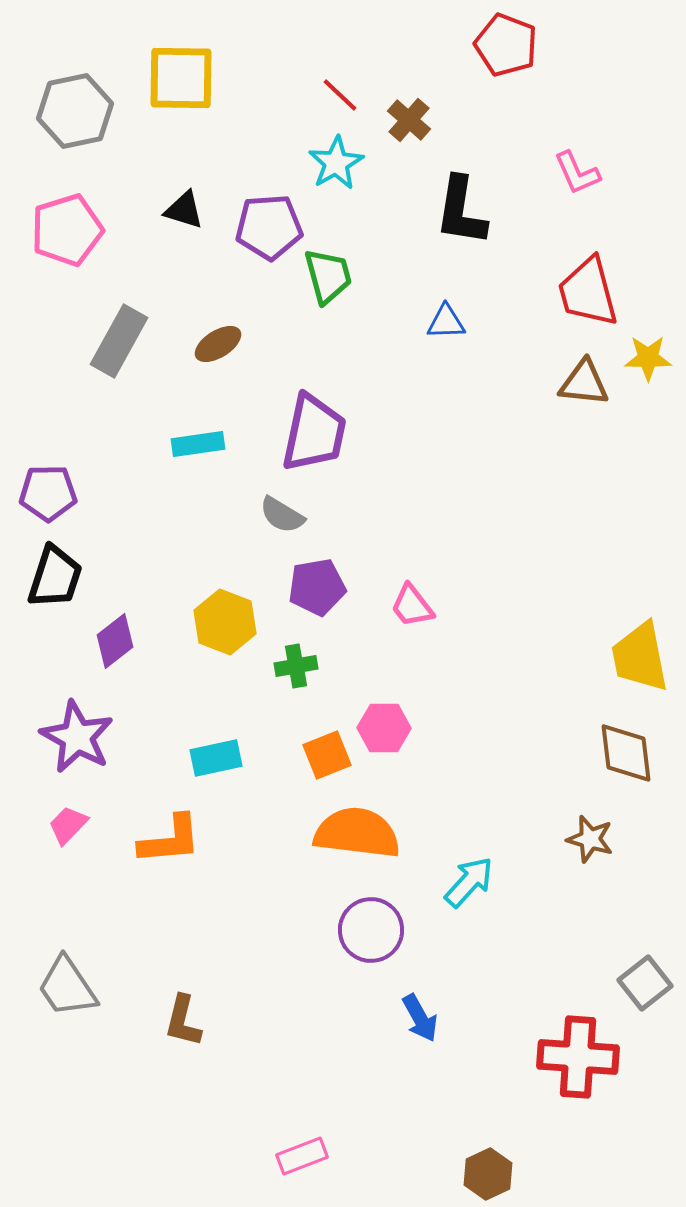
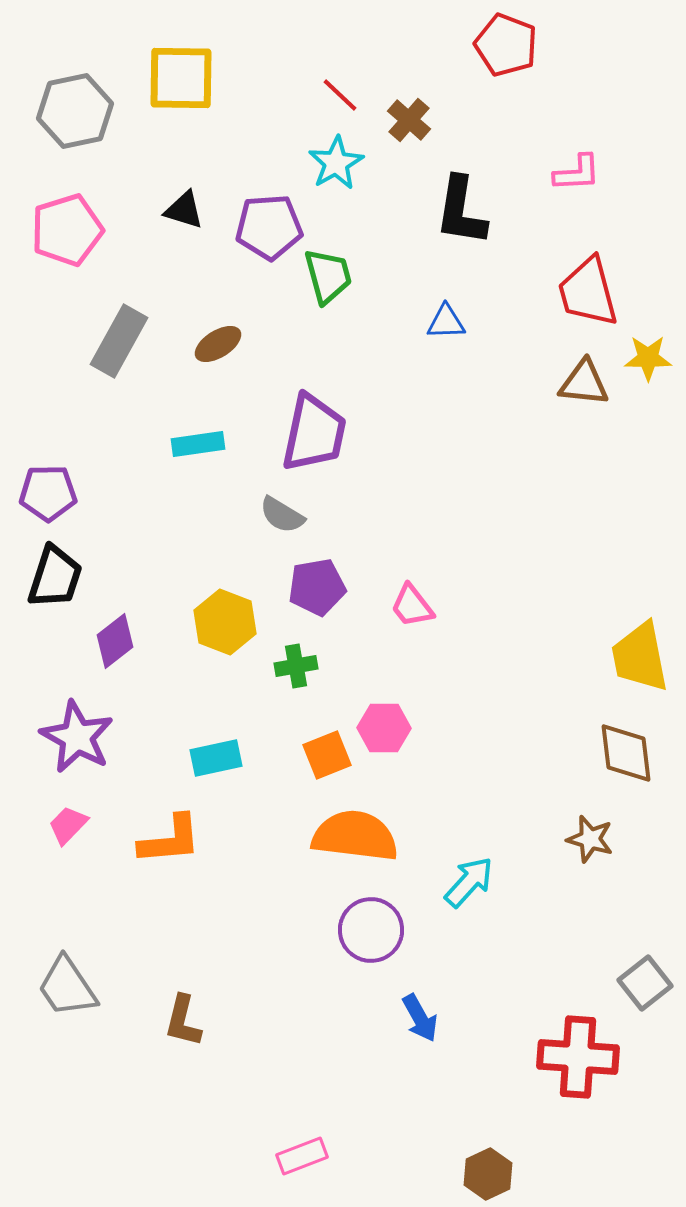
pink L-shape at (577, 173): rotated 69 degrees counterclockwise
orange semicircle at (357, 833): moved 2 px left, 3 px down
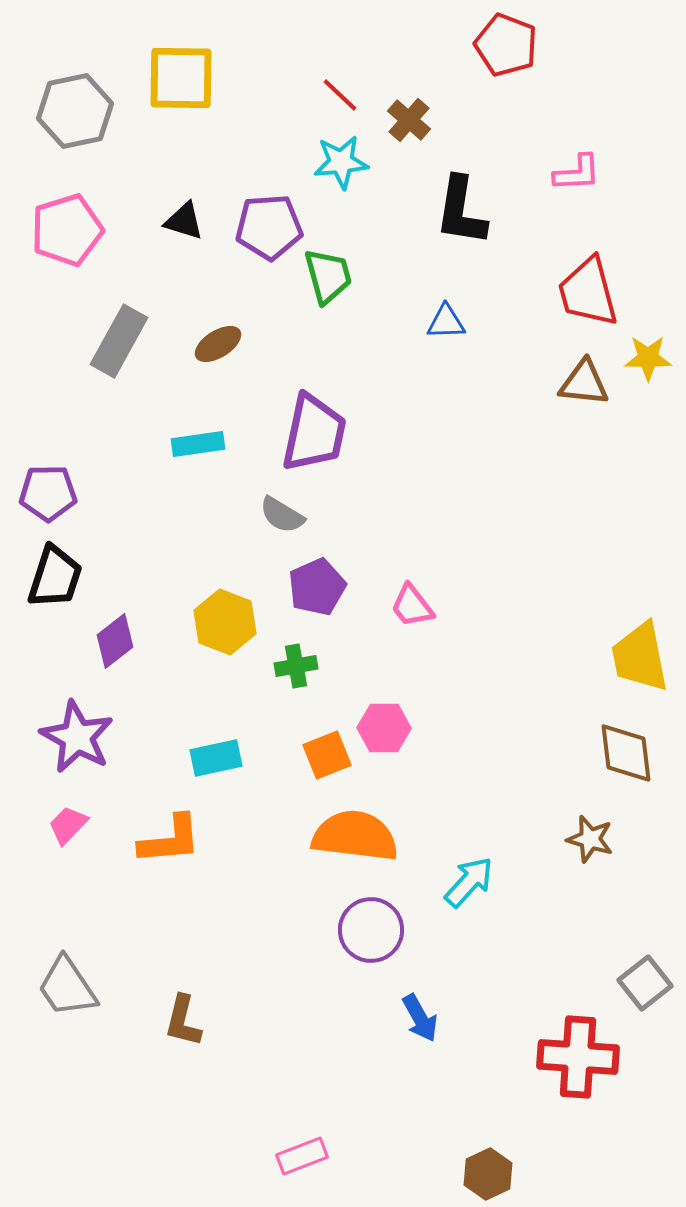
cyan star at (336, 163): moved 5 px right, 1 px up; rotated 24 degrees clockwise
black triangle at (184, 210): moved 11 px down
purple pentagon at (317, 587): rotated 14 degrees counterclockwise
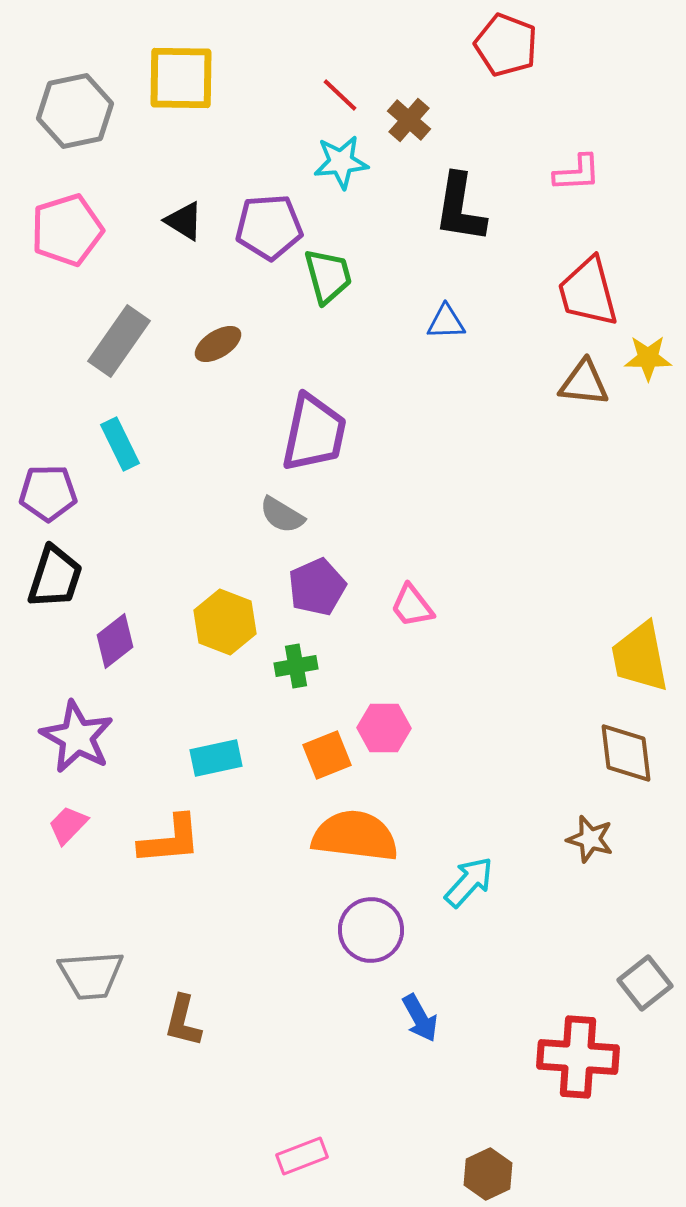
black L-shape at (461, 211): moved 1 px left, 3 px up
black triangle at (184, 221): rotated 15 degrees clockwise
gray rectangle at (119, 341): rotated 6 degrees clockwise
cyan rectangle at (198, 444): moved 78 px left; rotated 72 degrees clockwise
gray trapezoid at (67, 987): moved 24 px right, 12 px up; rotated 60 degrees counterclockwise
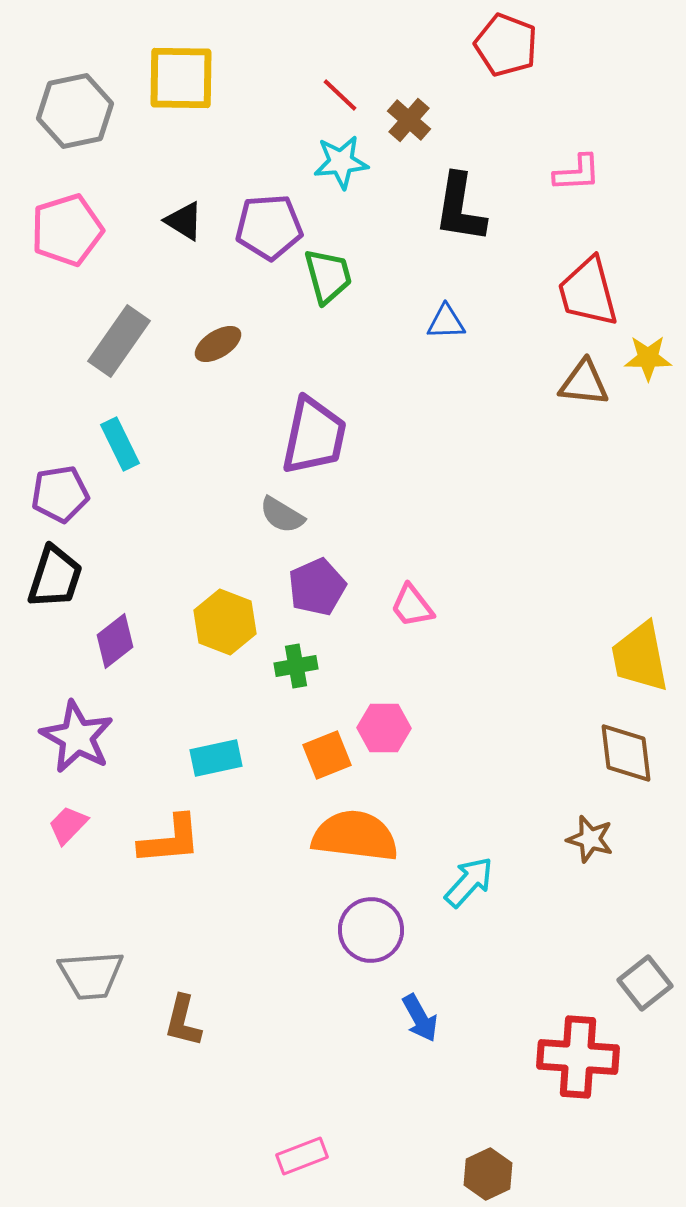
purple trapezoid at (314, 433): moved 3 px down
purple pentagon at (48, 493): moved 12 px right, 1 px down; rotated 8 degrees counterclockwise
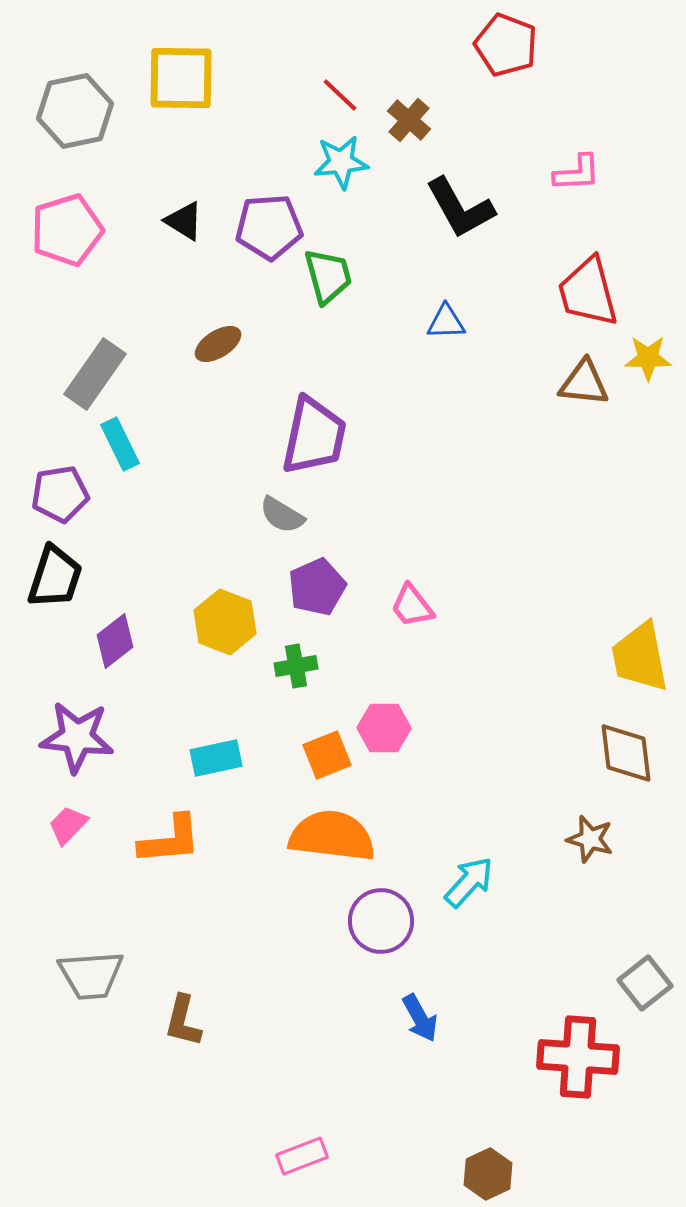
black L-shape at (460, 208): rotated 38 degrees counterclockwise
gray rectangle at (119, 341): moved 24 px left, 33 px down
purple star at (77, 737): rotated 22 degrees counterclockwise
orange semicircle at (355, 836): moved 23 px left
purple circle at (371, 930): moved 10 px right, 9 px up
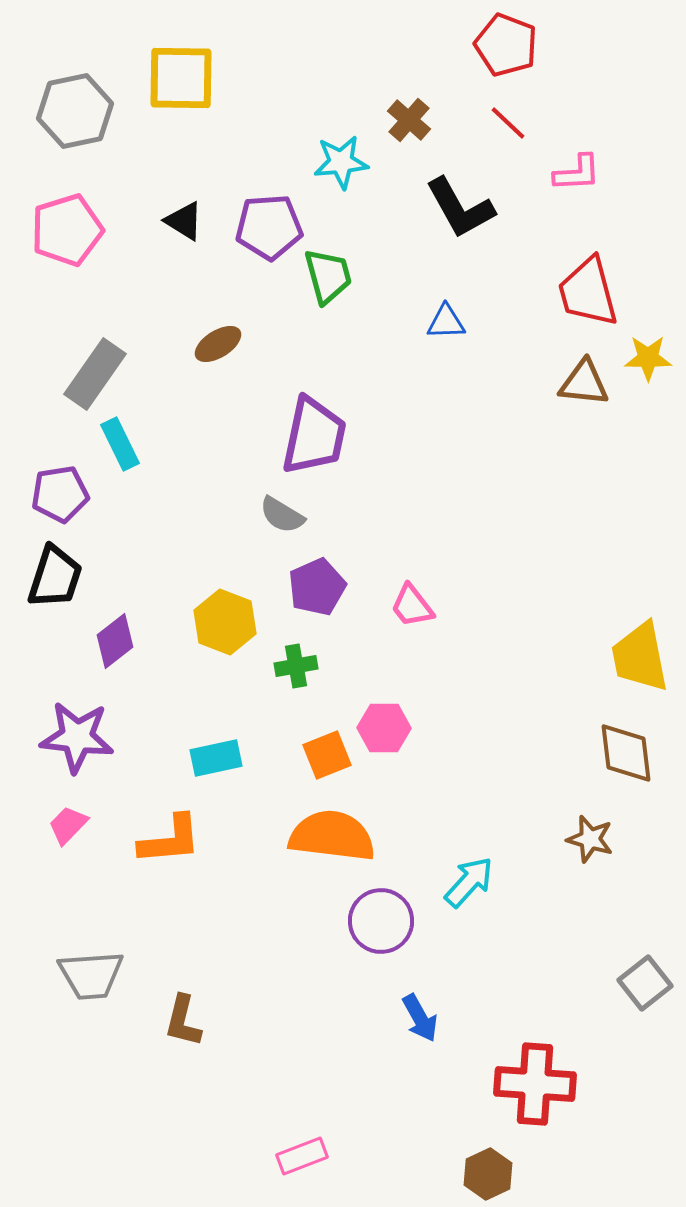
red line at (340, 95): moved 168 px right, 28 px down
red cross at (578, 1057): moved 43 px left, 27 px down
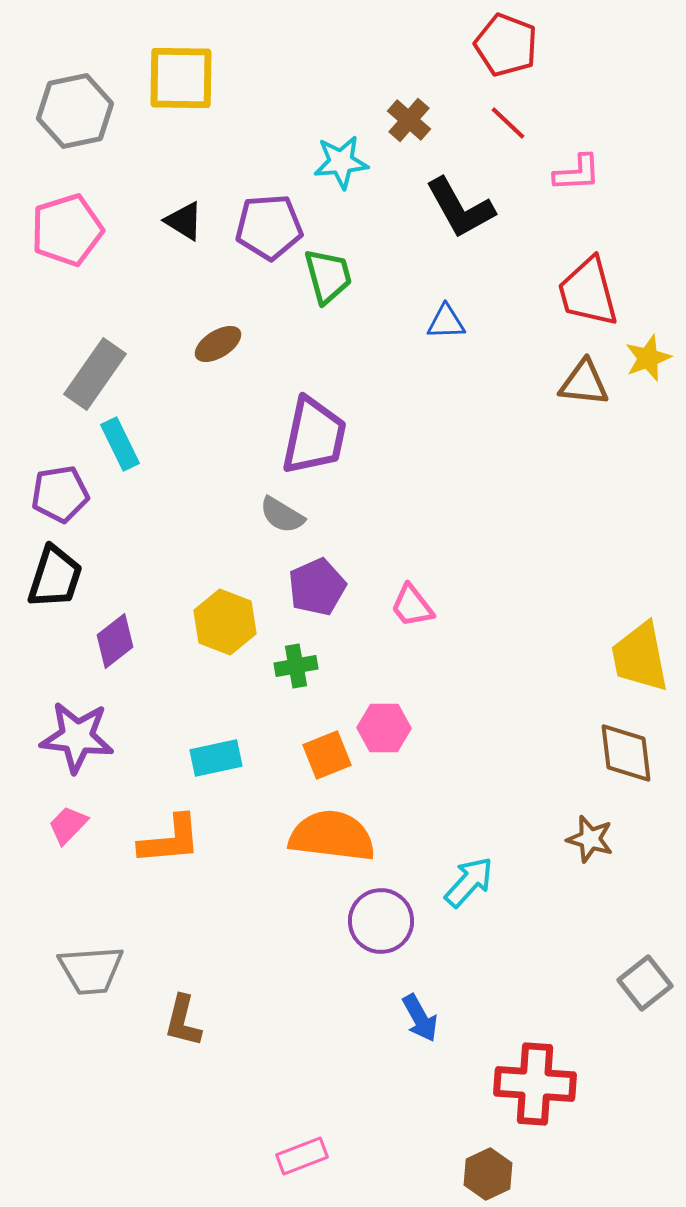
yellow star at (648, 358): rotated 21 degrees counterclockwise
gray trapezoid at (91, 975): moved 5 px up
